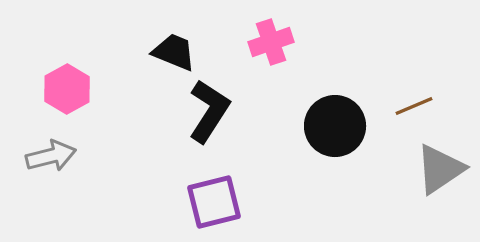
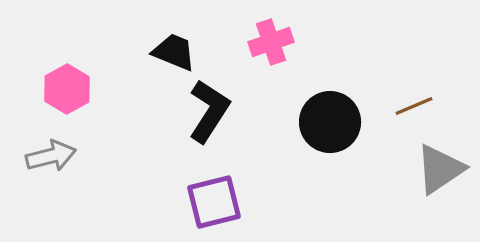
black circle: moved 5 px left, 4 px up
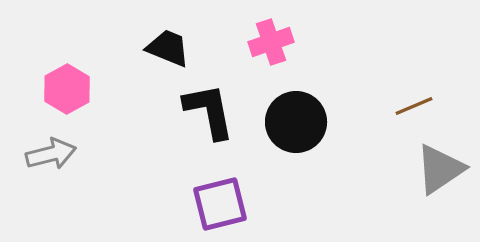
black trapezoid: moved 6 px left, 4 px up
black L-shape: rotated 44 degrees counterclockwise
black circle: moved 34 px left
gray arrow: moved 2 px up
purple square: moved 6 px right, 2 px down
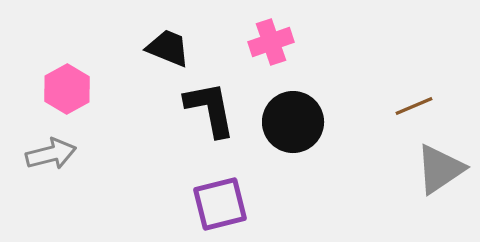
black L-shape: moved 1 px right, 2 px up
black circle: moved 3 px left
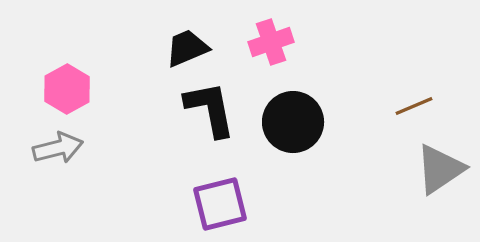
black trapezoid: moved 19 px right; rotated 45 degrees counterclockwise
gray arrow: moved 7 px right, 6 px up
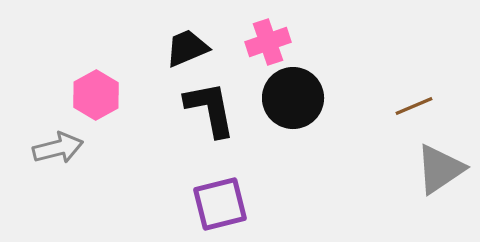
pink cross: moved 3 px left
pink hexagon: moved 29 px right, 6 px down
black circle: moved 24 px up
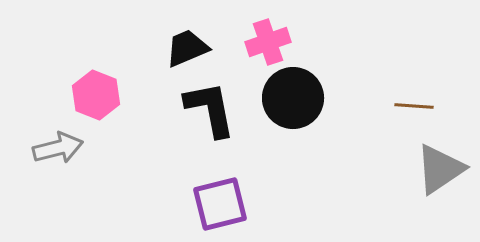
pink hexagon: rotated 9 degrees counterclockwise
brown line: rotated 27 degrees clockwise
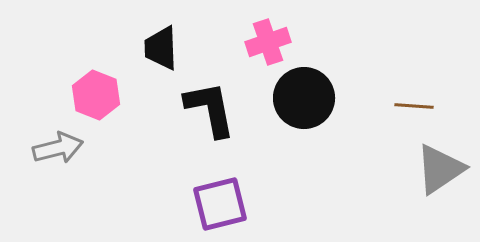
black trapezoid: moved 26 px left; rotated 69 degrees counterclockwise
black circle: moved 11 px right
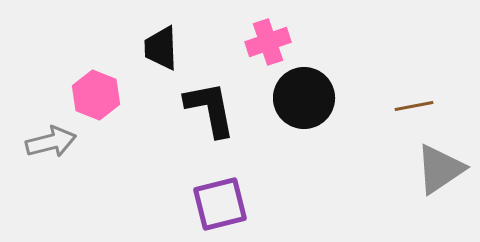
brown line: rotated 15 degrees counterclockwise
gray arrow: moved 7 px left, 6 px up
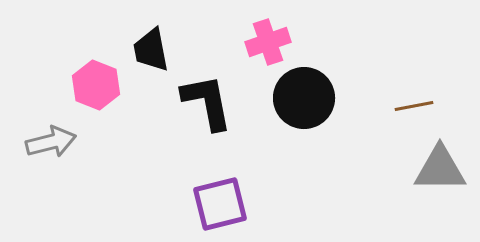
black trapezoid: moved 10 px left, 2 px down; rotated 9 degrees counterclockwise
pink hexagon: moved 10 px up
black L-shape: moved 3 px left, 7 px up
gray triangle: rotated 34 degrees clockwise
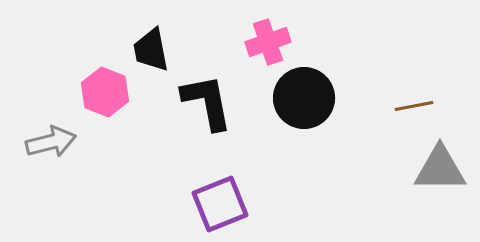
pink hexagon: moved 9 px right, 7 px down
purple square: rotated 8 degrees counterclockwise
